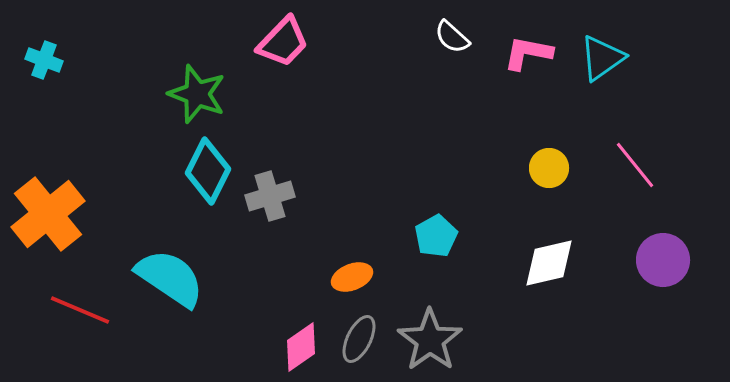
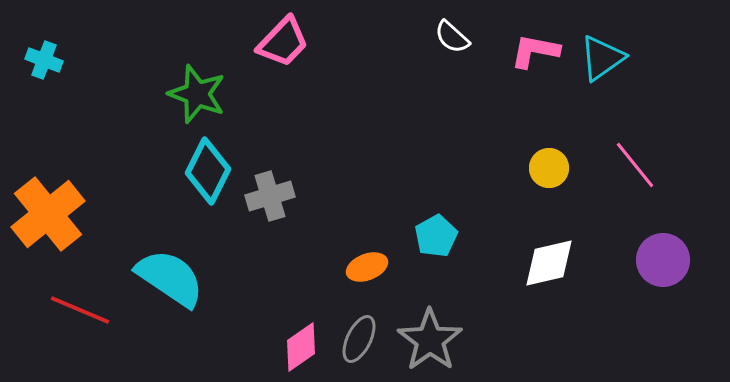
pink L-shape: moved 7 px right, 2 px up
orange ellipse: moved 15 px right, 10 px up
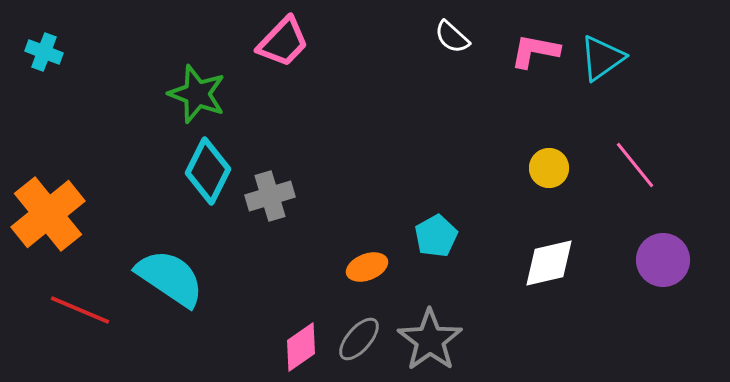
cyan cross: moved 8 px up
gray ellipse: rotated 15 degrees clockwise
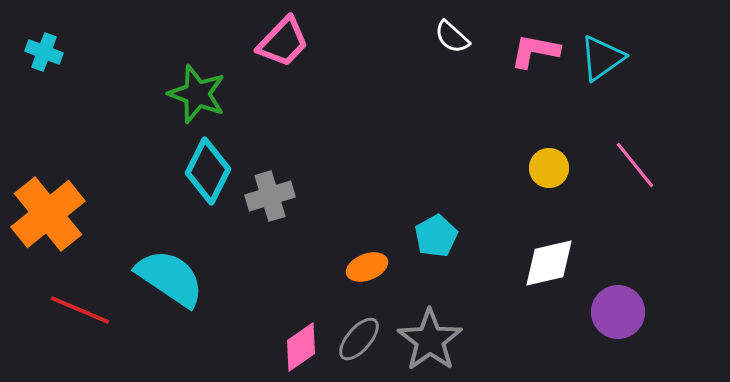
purple circle: moved 45 px left, 52 px down
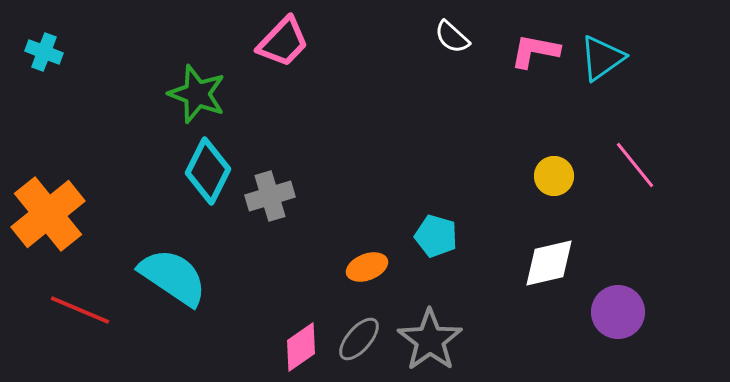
yellow circle: moved 5 px right, 8 px down
cyan pentagon: rotated 27 degrees counterclockwise
cyan semicircle: moved 3 px right, 1 px up
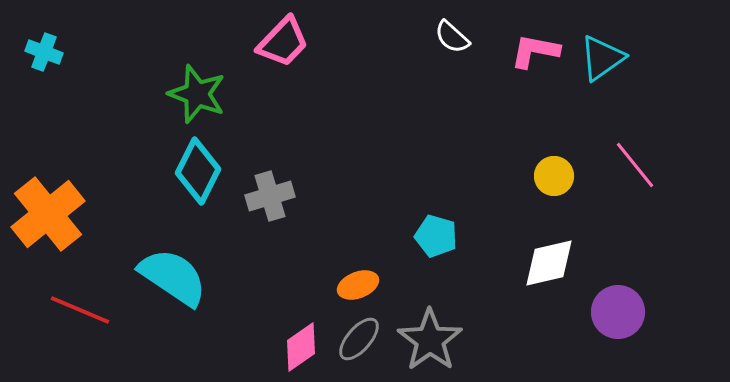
cyan diamond: moved 10 px left
orange ellipse: moved 9 px left, 18 px down
